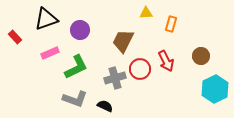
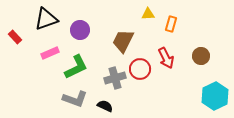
yellow triangle: moved 2 px right, 1 px down
red arrow: moved 3 px up
cyan hexagon: moved 7 px down
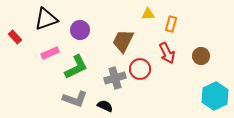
red arrow: moved 1 px right, 5 px up
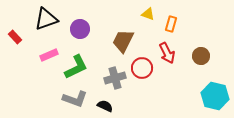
yellow triangle: rotated 24 degrees clockwise
purple circle: moved 1 px up
pink rectangle: moved 1 px left, 2 px down
red circle: moved 2 px right, 1 px up
cyan hexagon: rotated 20 degrees counterclockwise
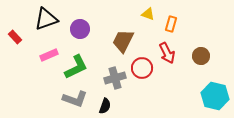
black semicircle: rotated 84 degrees clockwise
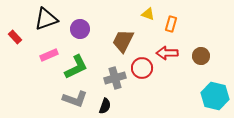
red arrow: rotated 115 degrees clockwise
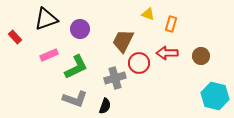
red circle: moved 3 px left, 5 px up
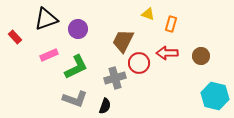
purple circle: moved 2 px left
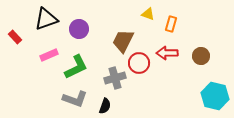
purple circle: moved 1 px right
